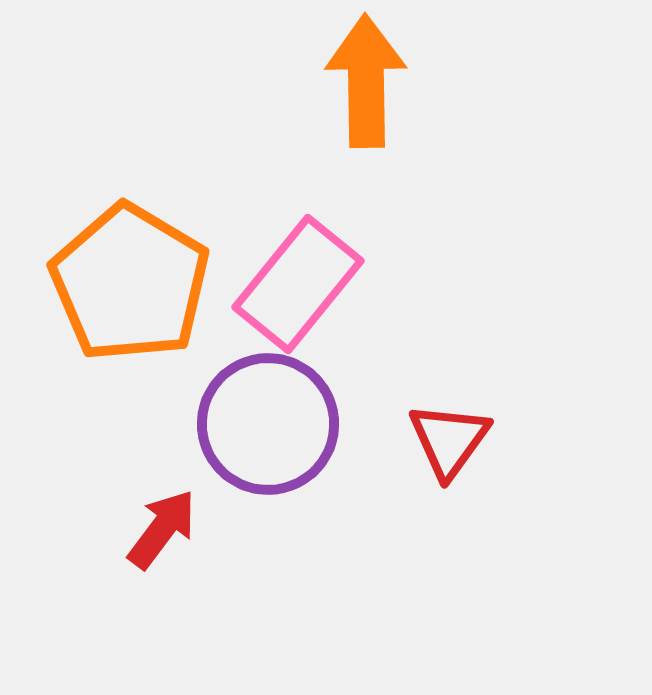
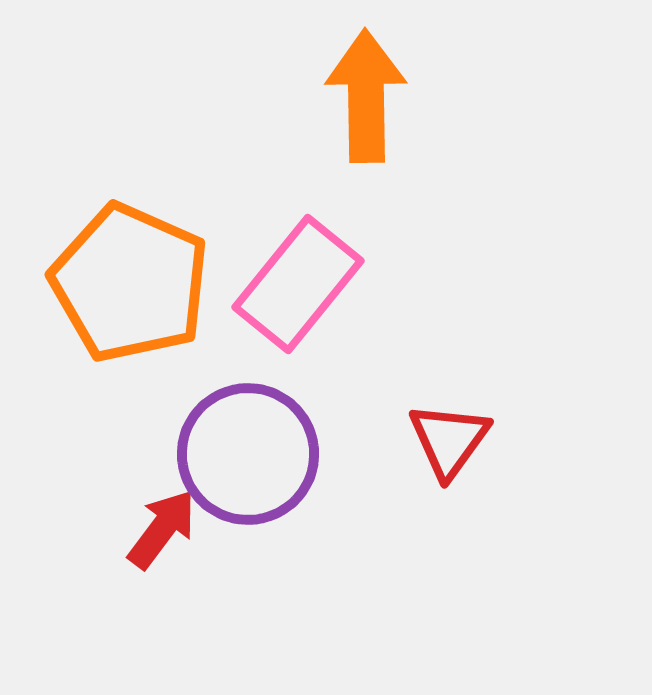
orange arrow: moved 15 px down
orange pentagon: rotated 7 degrees counterclockwise
purple circle: moved 20 px left, 30 px down
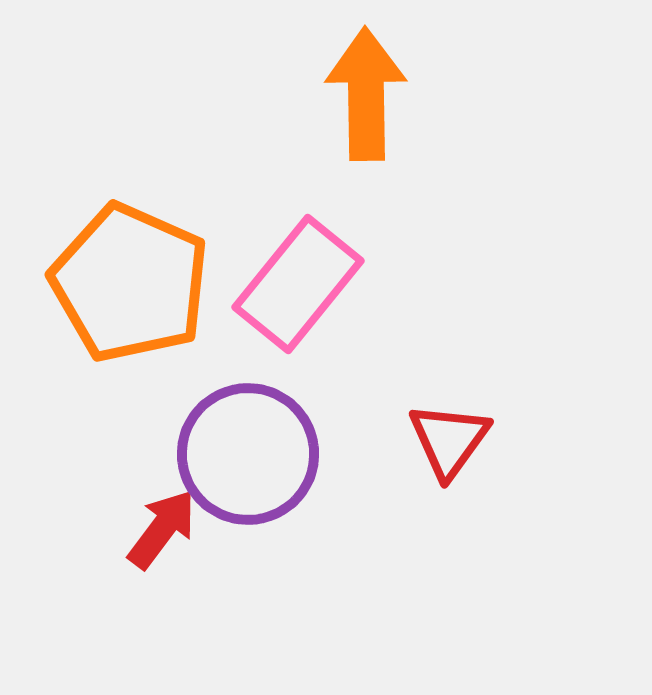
orange arrow: moved 2 px up
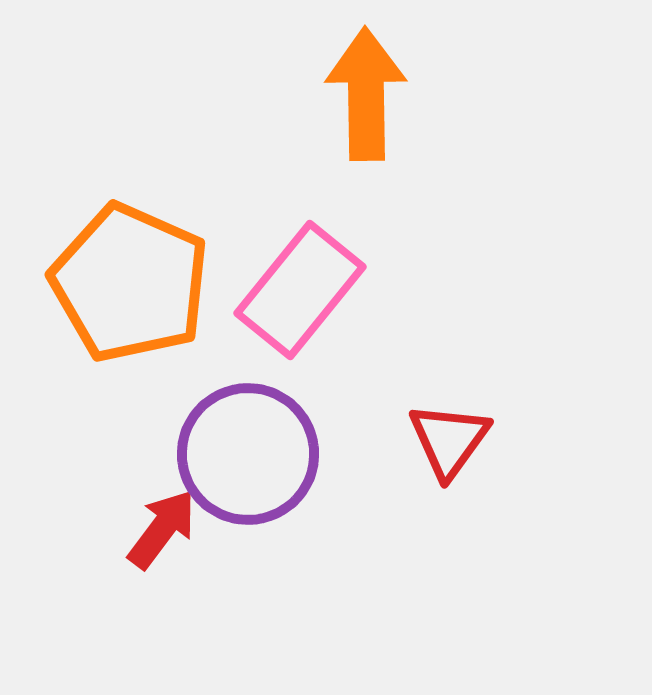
pink rectangle: moved 2 px right, 6 px down
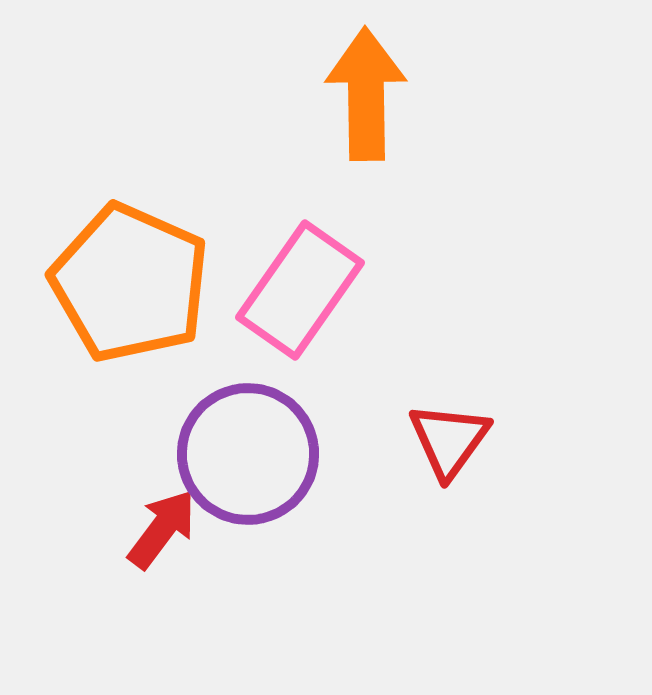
pink rectangle: rotated 4 degrees counterclockwise
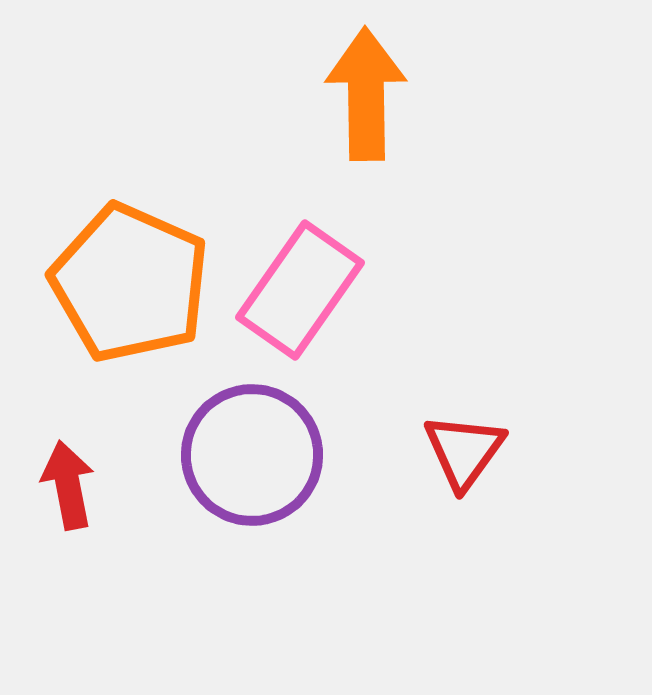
red triangle: moved 15 px right, 11 px down
purple circle: moved 4 px right, 1 px down
red arrow: moved 94 px left, 44 px up; rotated 48 degrees counterclockwise
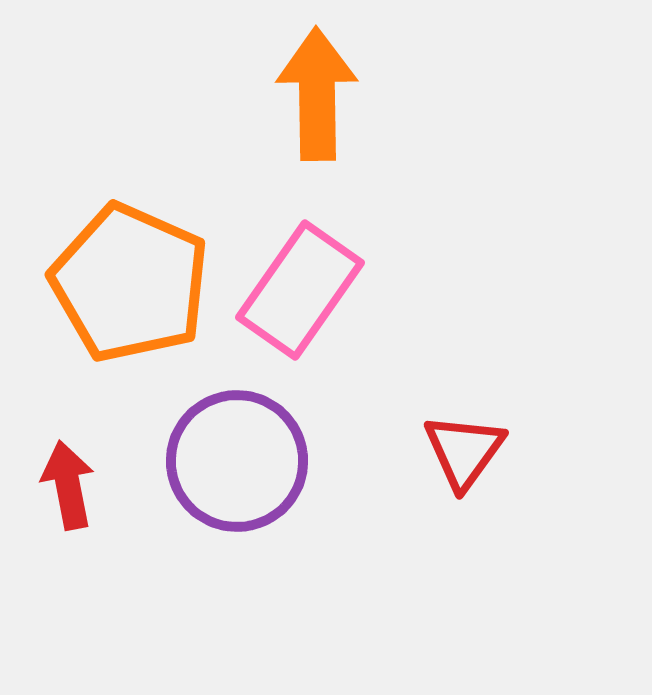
orange arrow: moved 49 px left
purple circle: moved 15 px left, 6 px down
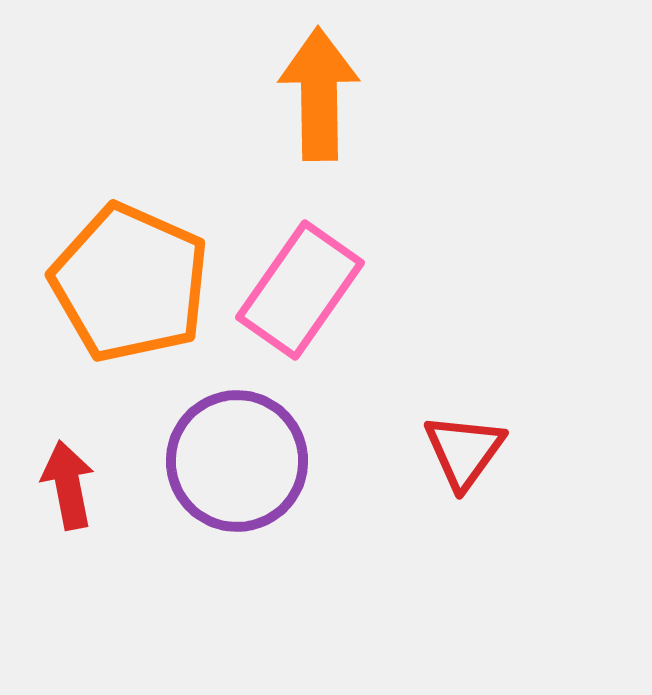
orange arrow: moved 2 px right
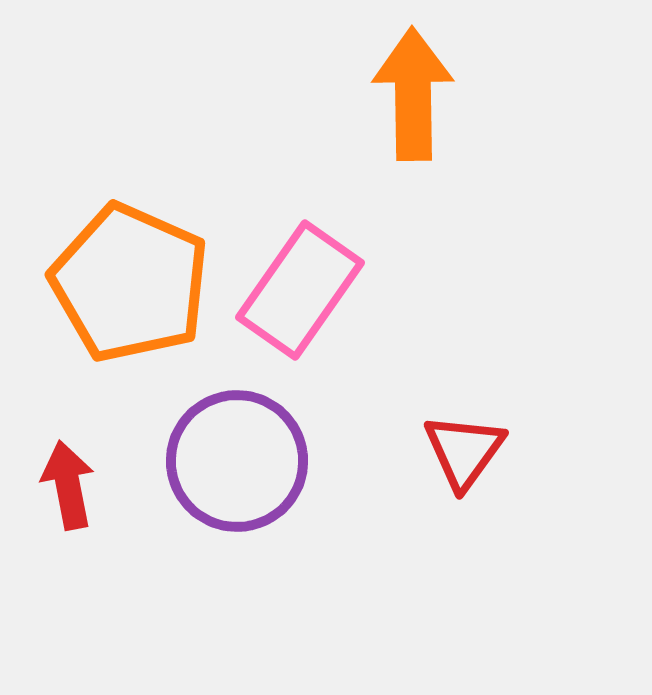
orange arrow: moved 94 px right
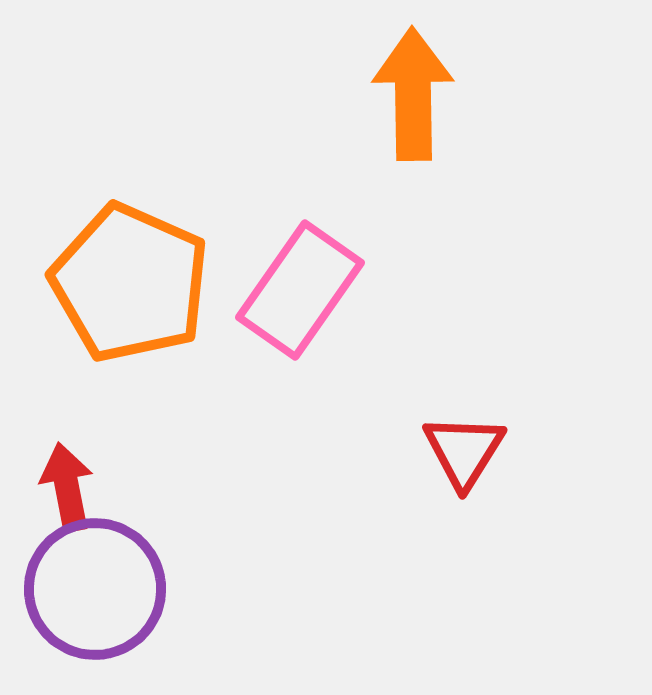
red triangle: rotated 4 degrees counterclockwise
purple circle: moved 142 px left, 128 px down
red arrow: moved 1 px left, 2 px down
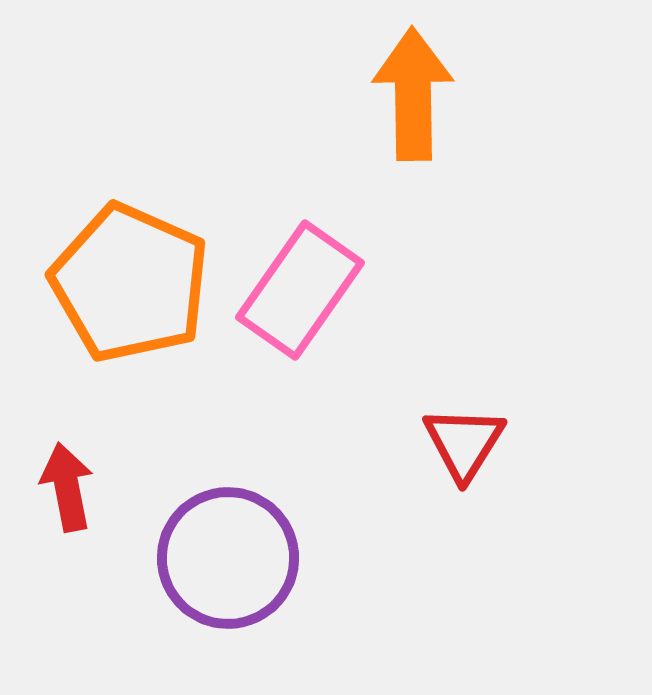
red triangle: moved 8 px up
purple circle: moved 133 px right, 31 px up
